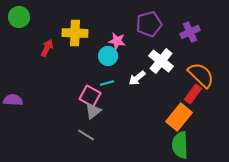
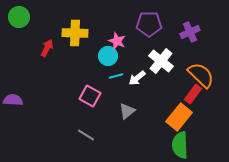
purple pentagon: rotated 15 degrees clockwise
pink star: rotated 12 degrees clockwise
cyan line: moved 9 px right, 7 px up
gray triangle: moved 34 px right
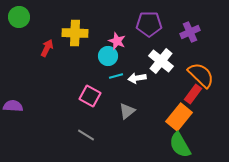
white arrow: rotated 30 degrees clockwise
purple semicircle: moved 6 px down
green semicircle: rotated 28 degrees counterclockwise
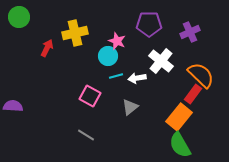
yellow cross: rotated 15 degrees counterclockwise
gray triangle: moved 3 px right, 4 px up
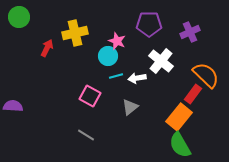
orange semicircle: moved 5 px right
